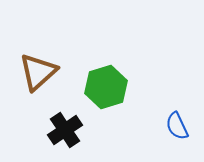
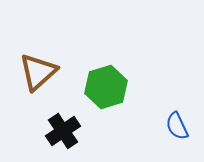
black cross: moved 2 px left, 1 px down
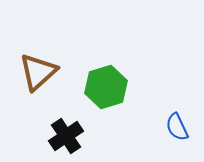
blue semicircle: moved 1 px down
black cross: moved 3 px right, 5 px down
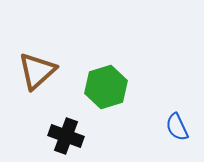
brown triangle: moved 1 px left, 1 px up
black cross: rotated 36 degrees counterclockwise
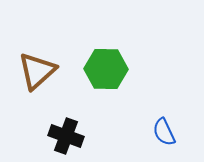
green hexagon: moved 18 px up; rotated 18 degrees clockwise
blue semicircle: moved 13 px left, 5 px down
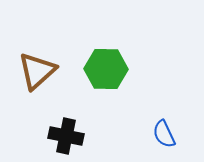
blue semicircle: moved 2 px down
black cross: rotated 8 degrees counterclockwise
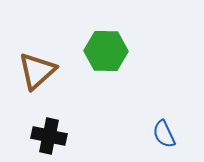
green hexagon: moved 18 px up
black cross: moved 17 px left
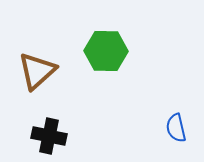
blue semicircle: moved 12 px right, 6 px up; rotated 12 degrees clockwise
